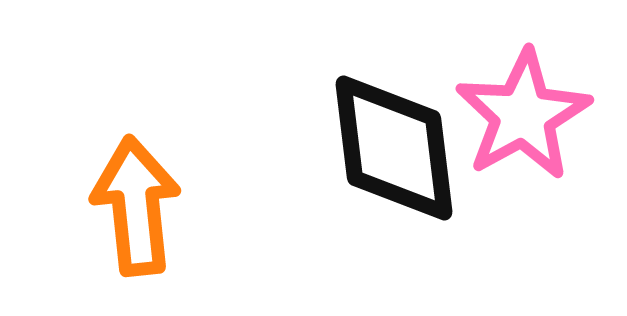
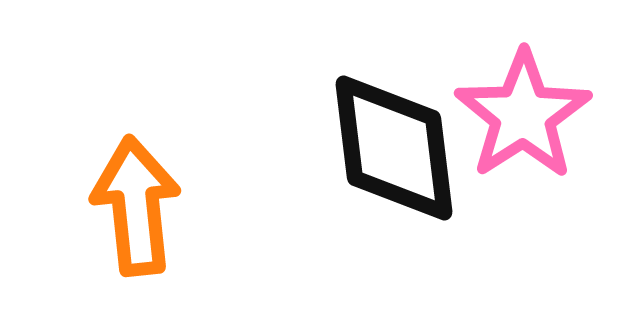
pink star: rotated 4 degrees counterclockwise
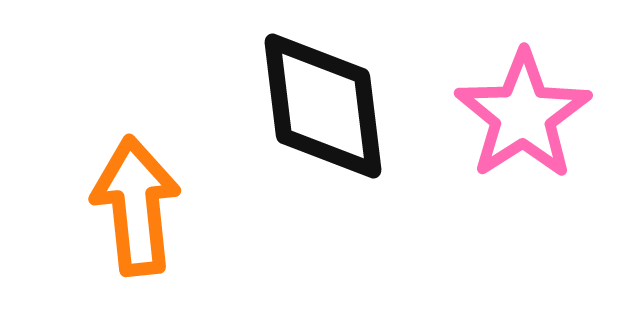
black diamond: moved 71 px left, 42 px up
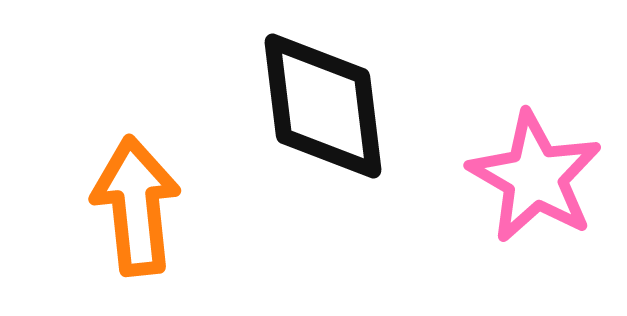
pink star: moved 12 px right, 62 px down; rotated 9 degrees counterclockwise
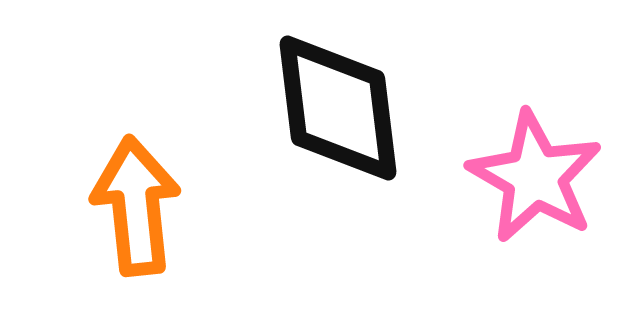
black diamond: moved 15 px right, 2 px down
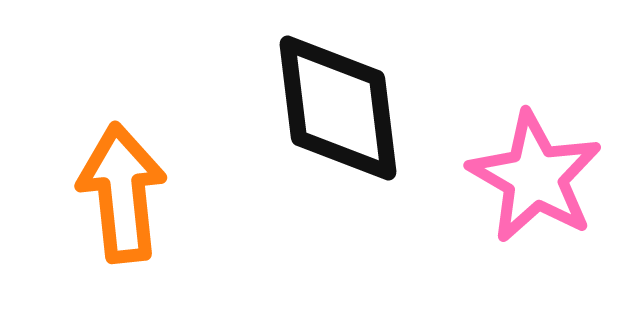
orange arrow: moved 14 px left, 13 px up
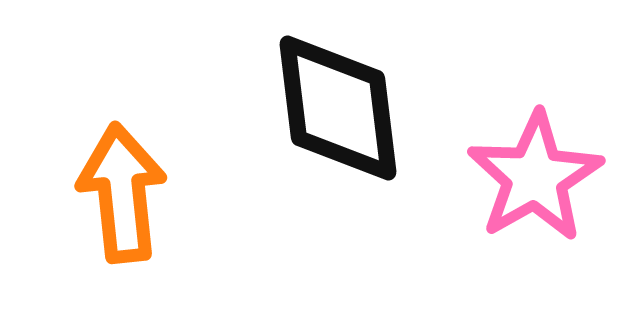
pink star: rotated 12 degrees clockwise
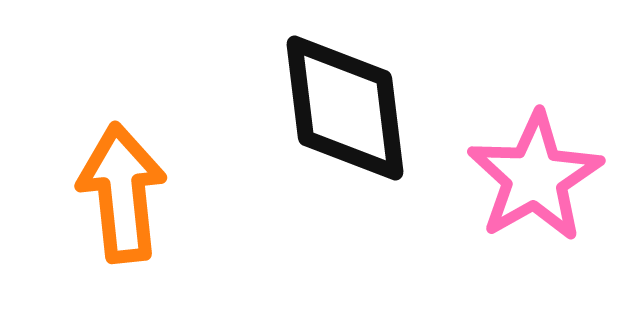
black diamond: moved 7 px right
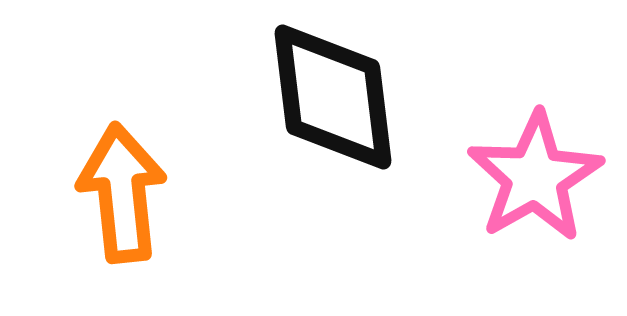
black diamond: moved 12 px left, 11 px up
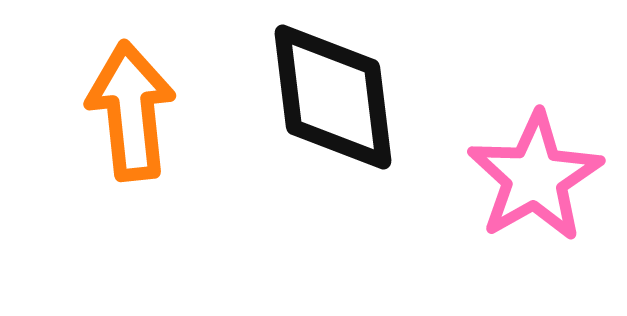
orange arrow: moved 9 px right, 82 px up
